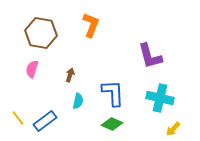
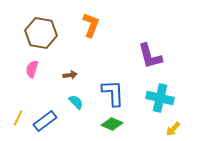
brown arrow: rotated 64 degrees clockwise
cyan semicircle: moved 2 px left, 1 px down; rotated 56 degrees counterclockwise
yellow line: rotated 63 degrees clockwise
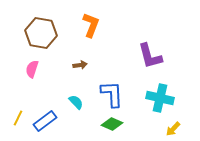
brown arrow: moved 10 px right, 10 px up
blue L-shape: moved 1 px left, 1 px down
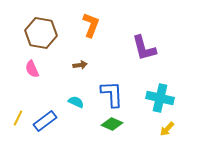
purple L-shape: moved 6 px left, 8 px up
pink semicircle: rotated 42 degrees counterclockwise
cyan semicircle: rotated 21 degrees counterclockwise
yellow arrow: moved 6 px left
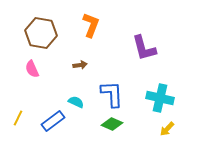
blue rectangle: moved 8 px right
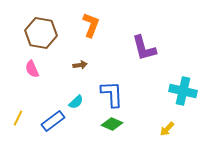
cyan cross: moved 23 px right, 7 px up
cyan semicircle: rotated 112 degrees clockwise
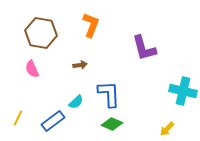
blue L-shape: moved 3 px left
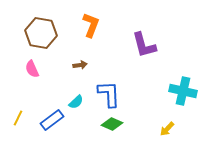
purple L-shape: moved 3 px up
blue rectangle: moved 1 px left, 1 px up
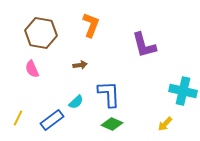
yellow arrow: moved 2 px left, 5 px up
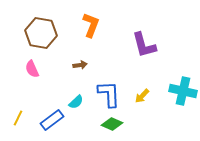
yellow arrow: moved 23 px left, 28 px up
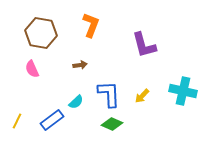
yellow line: moved 1 px left, 3 px down
